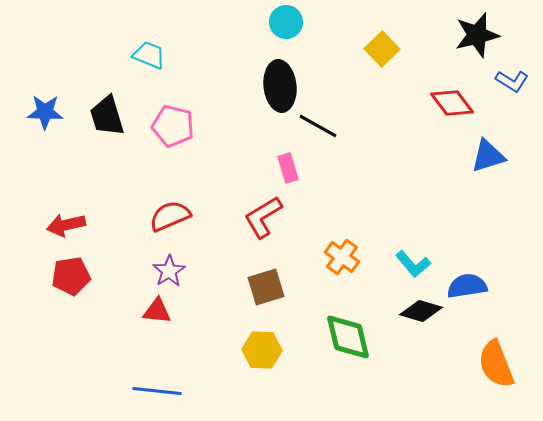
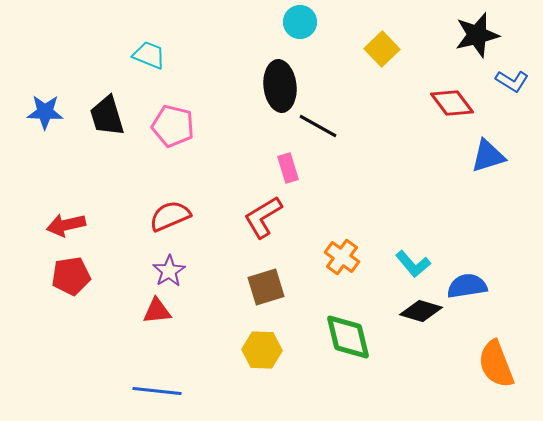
cyan circle: moved 14 px right
red triangle: rotated 12 degrees counterclockwise
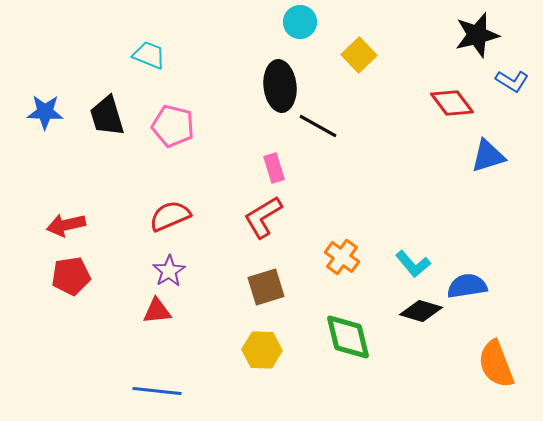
yellow square: moved 23 px left, 6 px down
pink rectangle: moved 14 px left
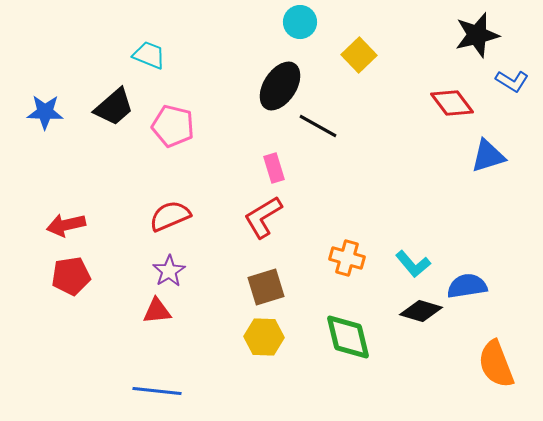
black ellipse: rotated 39 degrees clockwise
black trapezoid: moved 7 px right, 9 px up; rotated 114 degrees counterclockwise
orange cross: moved 5 px right, 1 px down; rotated 20 degrees counterclockwise
yellow hexagon: moved 2 px right, 13 px up
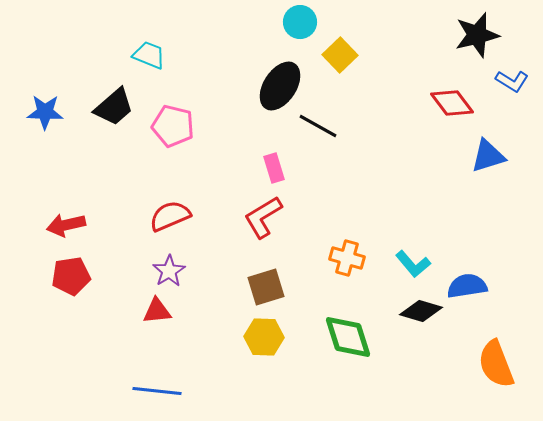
yellow square: moved 19 px left
green diamond: rotated 4 degrees counterclockwise
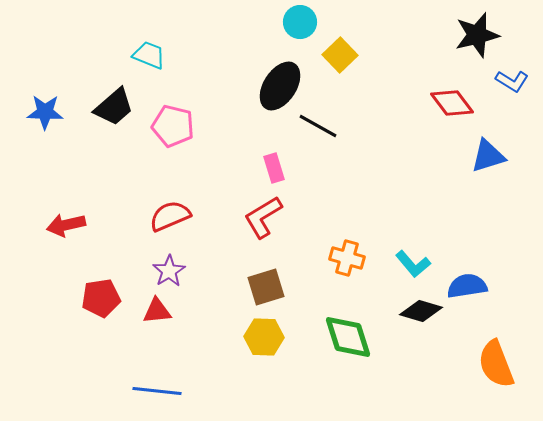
red pentagon: moved 30 px right, 22 px down
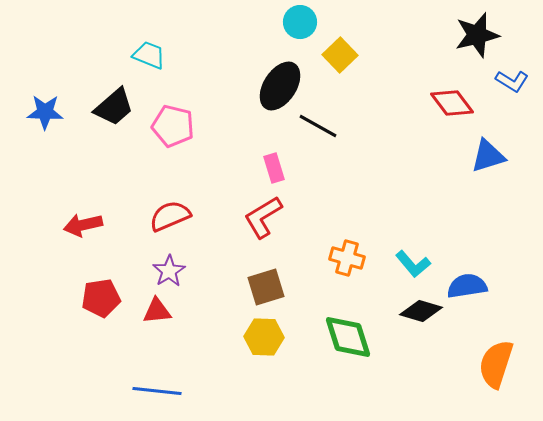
red arrow: moved 17 px right
orange semicircle: rotated 39 degrees clockwise
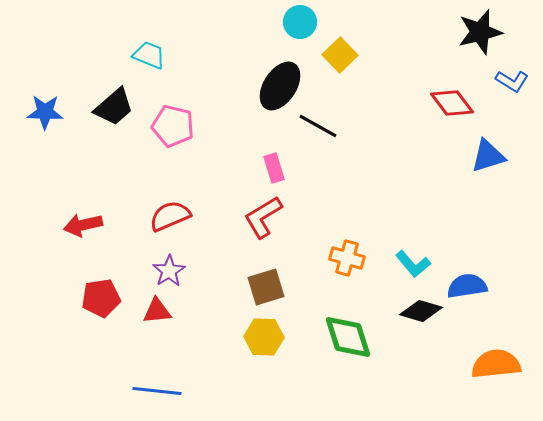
black star: moved 3 px right, 3 px up
orange semicircle: rotated 66 degrees clockwise
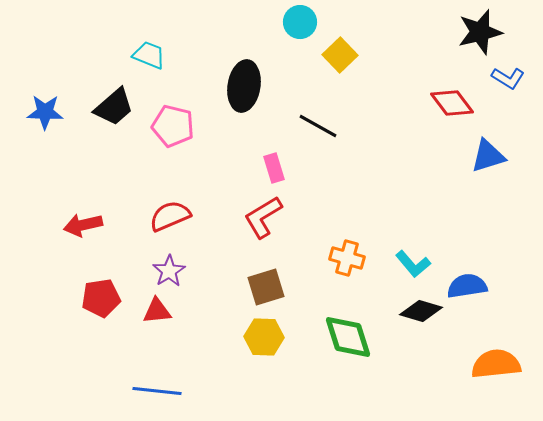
blue L-shape: moved 4 px left, 3 px up
black ellipse: moved 36 px left; rotated 24 degrees counterclockwise
